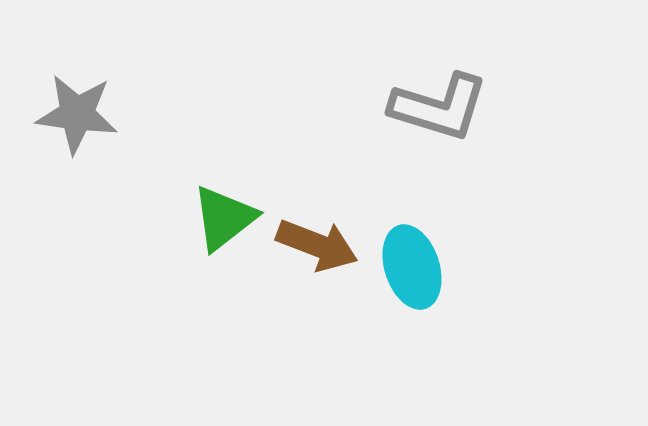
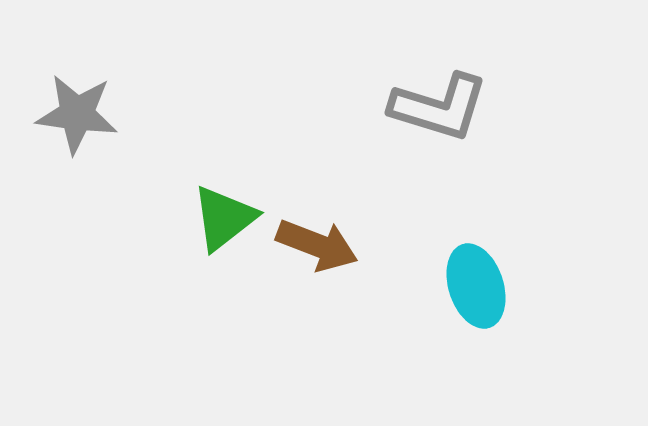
cyan ellipse: moved 64 px right, 19 px down
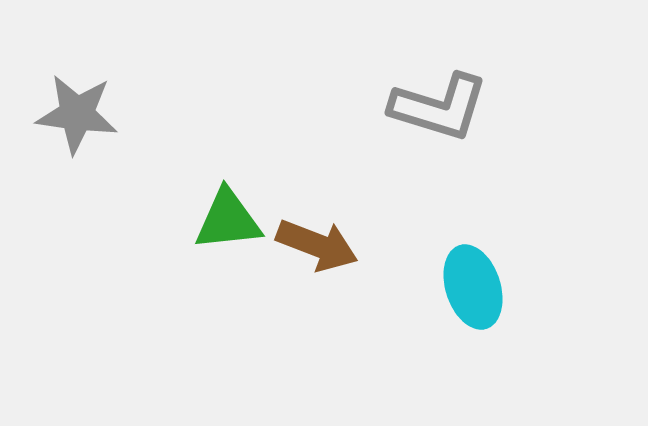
green triangle: moved 4 px right, 2 px down; rotated 32 degrees clockwise
cyan ellipse: moved 3 px left, 1 px down
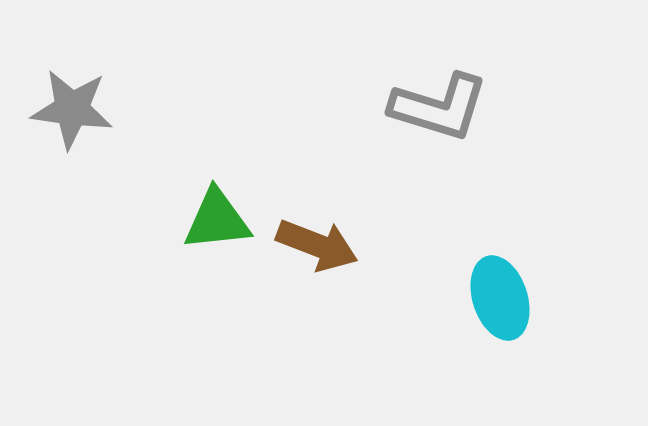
gray star: moved 5 px left, 5 px up
green triangle: moved 11 px left
cyan ellipse: moved 27 px right, 11 px down
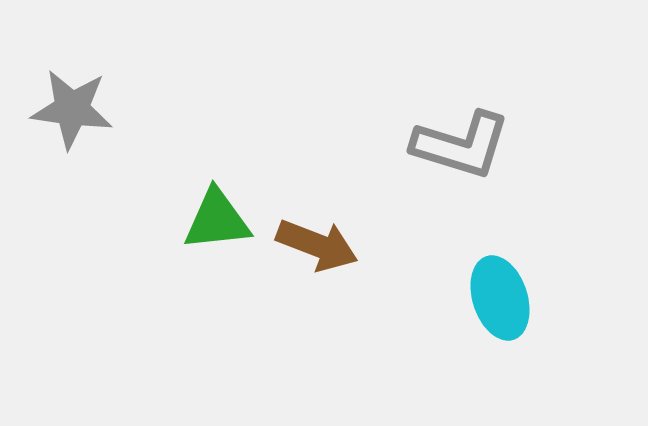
gray L-shape: moved 22 px right, 38 px down
